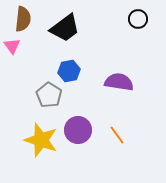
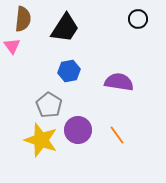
black trapezoid: rotated 20 degrees counterclockwise
gray pentagon: moved 10 px down
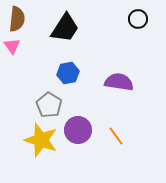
brown semicircle: moved 6 px left
blue hexagon: moved 1 px left, 2 px down
orange line: moved 1 px left, 1 px down
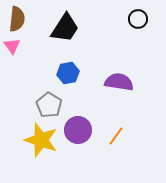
orange line: rotated 72 degrees clockwise
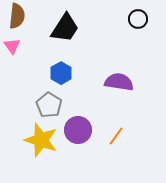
brown semicircle: moved 3 px up
blue hexagon: moved 7 px left; rotated 20 degrees counterclockwise
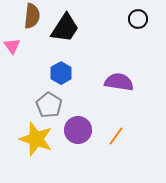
brown semicircle: moved 15 px right
yellow star: moved 5 px left, 1 px up
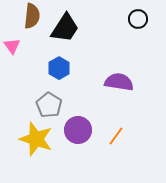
blue hexagon: moved 2 px left, 5 px up
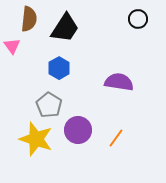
brown semicircle: moved 3 px left, 3 px down
orange line: moved 2 px down
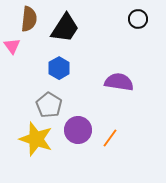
orange line: moved 6 px left
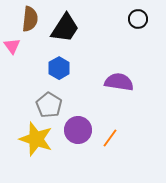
brown semicircle: moved 1 px right
